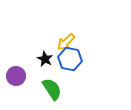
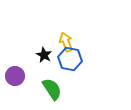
yellow arrow: rotated 114 degrees clockwise
black star: moved 1 px left, 4 px up
purple circle: moved 1 px left
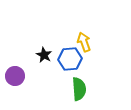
yellow arrow: moved 18 px right
blue hexagon: rotated 15 degrees counterclockwise
green semicircle: moved 27 px right; rotated 30 degrees clockwise
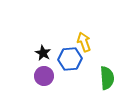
black star: moved 1 px left, 2 px up
purple circle: moved 29 px right
green semicircle: moved 28 px right, 11 px up
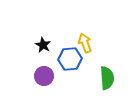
yellow arrow: moved 1 px right, 1 px down
black star: moved 8 px up
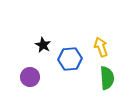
yellow arrow: moved 16 px right, 4 px down
purple circle: moved 14 px left, 1 px down
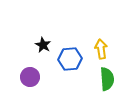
yellow arrow: moved 2 px down; rotated 12 degrees clockwise
green semicircle: moved 1 px down
